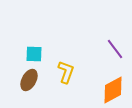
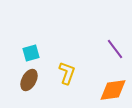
cyan square: moved 3 px left, 1 px up; rotated 18 degrees counterclockwise
yellow L-shape: moved 1 px right, 1 px down
orange diamond: rotated 20 degrees clockwise
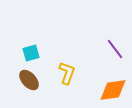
brown ellipse: rotated 70 degrees counterclockwise
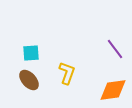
cyan square: rotated 12 degrees clockwise
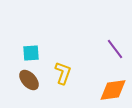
yellow L-shape: moved 4 px left
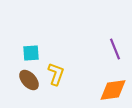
purple line: rotated 15 degrees clockwise
yellow L-shape: moved 7 px left, 1 px down
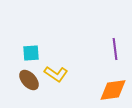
purple line: rotated 15 degrees clockwise
yellow L-shape: rotated 105 degrees clockwise
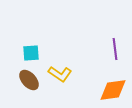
yellow L-shape: moved 4 px right
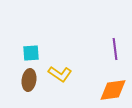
brown ellipse: rotated 50 degrees clockwise
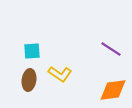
purple line: moved 4 px left; rotated 50 degrees counterclockwise
cyan square: moved 1 px right, 2 px up
